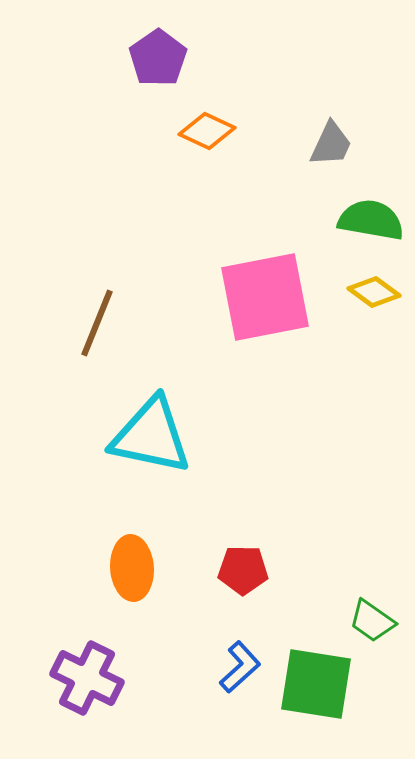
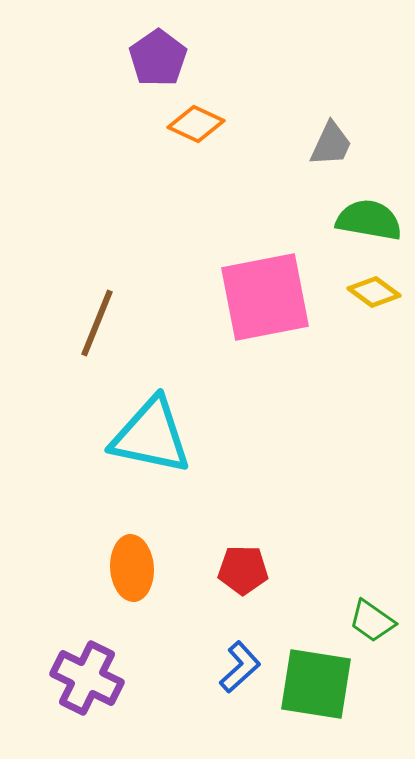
orange diamond: moved 11 px left, 7 px up
green semicircle: moved 2 px left
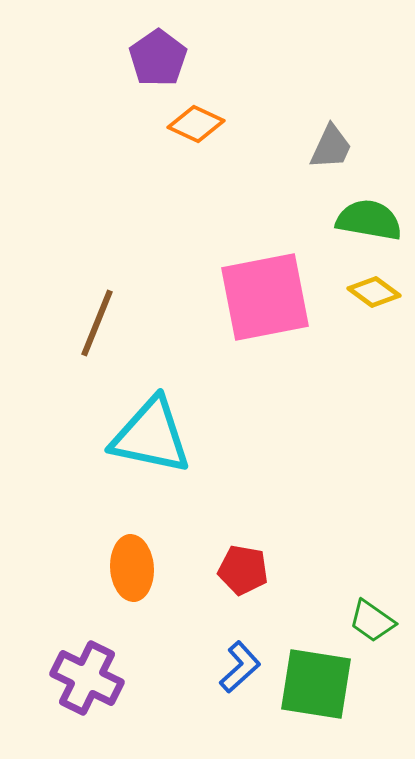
gray trapezoid: moved 3 px down
red pentagon: rotated 9 degrees clockwise
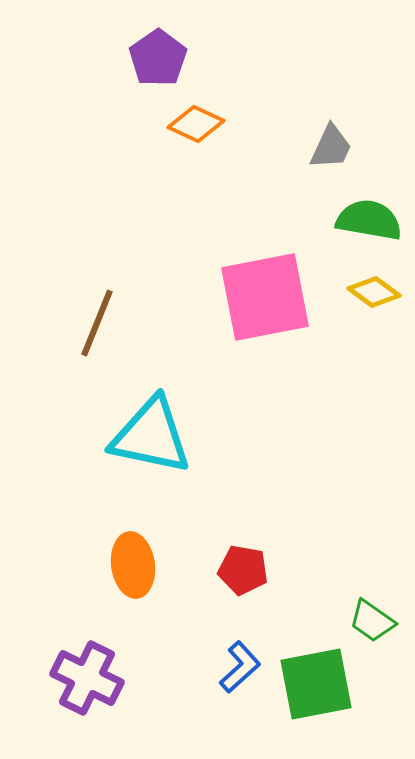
orange ellipse: moved 1 px right, 3 px up; rotated 4 degrees counterclockwise
green square: rotated 20 degrees counterclockwise
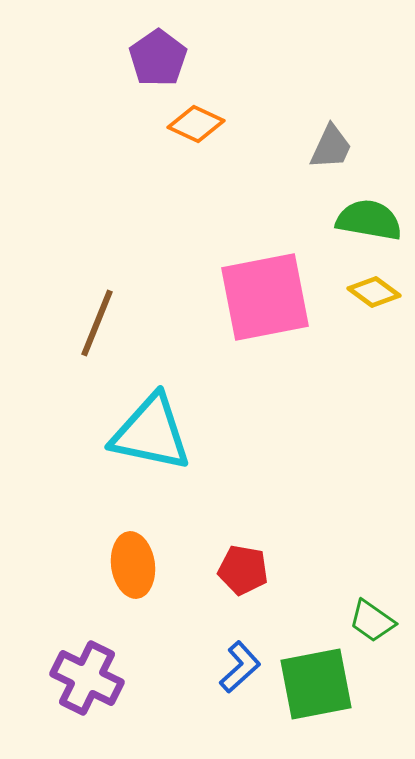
cyan triangle: moved 3 px up
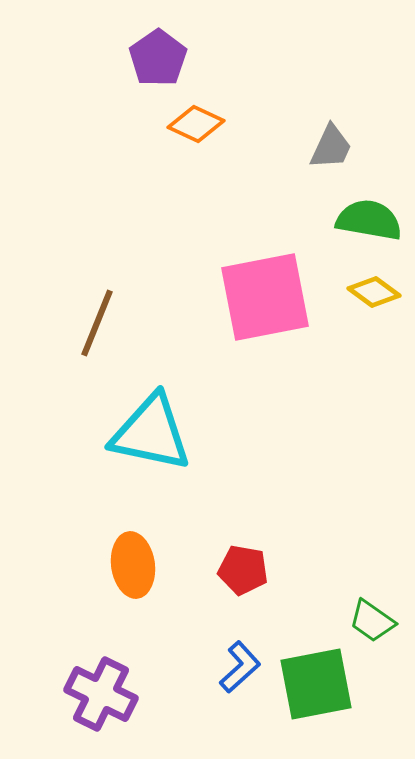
purple cross: moved 14 px right, 16 px down
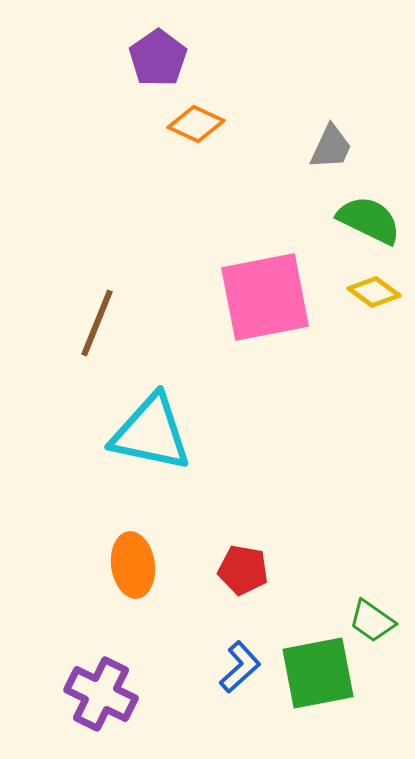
green semicircle: rotated 16 degrees clockwise
green square: moved 2 px right, 11 px up
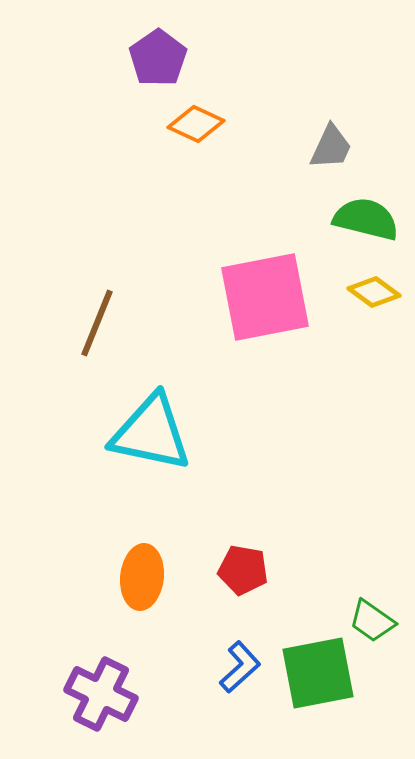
green semicircle: moved 3 px left, 1 px up; rotated 12 degrees counterclockwise
orange ellipse: moved 9 px right, 12 px down; rotated 14 degrees clockwise
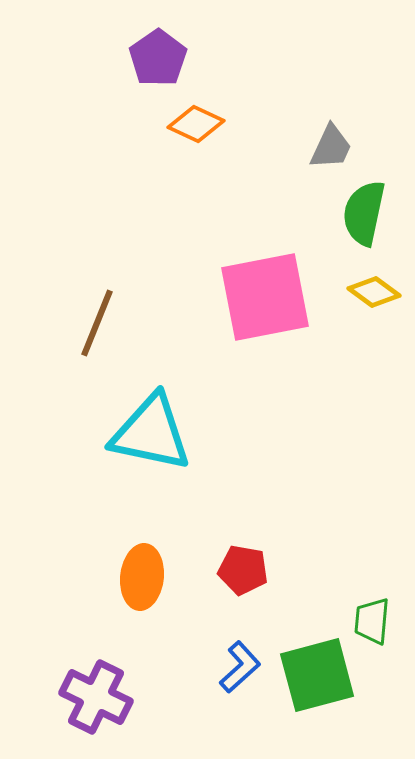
green semicircle: moved 2 px left, 6 px up; rotated 92 degrees counterclockwise
green trapezoid: rotated 60 degrees clockwise
green square: moved 1 px left, 2 px down; rotated 4 degrees counterclockwise
purple cross: moved 5 px left, 3 px down
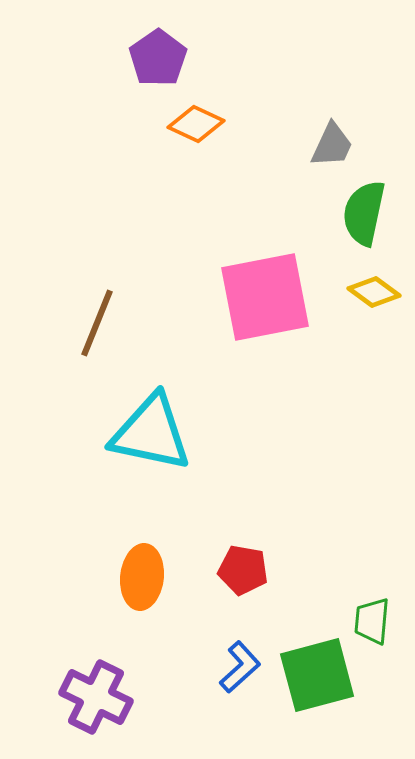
gray trapezoid: moved 1 px right, 2 px up
